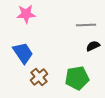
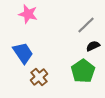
pink star: moved 2 px right; rotated 18 degrees clockwise
gray line: rotated 42 degrees counterclockwise
green pentagon: moved 6 px right, 7 px up; rotated 25 degrees counterclockwise
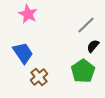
pink star: rotated 12 degrees clockwise
black semicircle: rotated 24 degrees counterclockwise
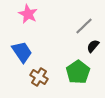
gray line: moved 2 px left, 1 px down
blue trapezoid: moved 1 px left, 1 px up
green pentagon: moved 5 px left, 1 px down
brown cross: rotated 18 degrees counterclockwise
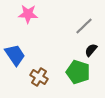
pink star: rotated 24 degrees counterclockwise
black semicircle: moved 2 px left, 4 px down
blue trapezoid: moved 7 px left, 3 px down
green pentagon: rotated 20 degrees counterclockwise
